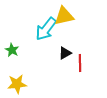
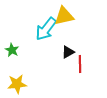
black triangle: moved 3 px right, 1 px up
red line: moved 1 px down
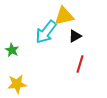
cyan arrow: moved 3 px down
black triangle: moved 7 px right, 16 px up
red line: rotated 18 degrees clockwise
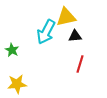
yellow triangle: moved 2 px right, 1 px down
cyan arrow: rotated 10 degrees counterclockwise
black triangle: rotated 24 degrees clockwise
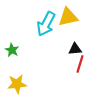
yellow triangle: moved 2 px right
cyan arrow: moved 8 px up
black triangle: moved 13 px down
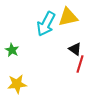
black triangle: rotated 40 degrees clockwise
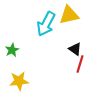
yellow triangle: moved 1 px right, 2 px up
green star: rotated 16 degrees clockwise
yellow star: moved 2 px right, 3 px up
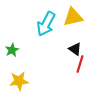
yellow triangle: moved 4 px right, 2 px down
